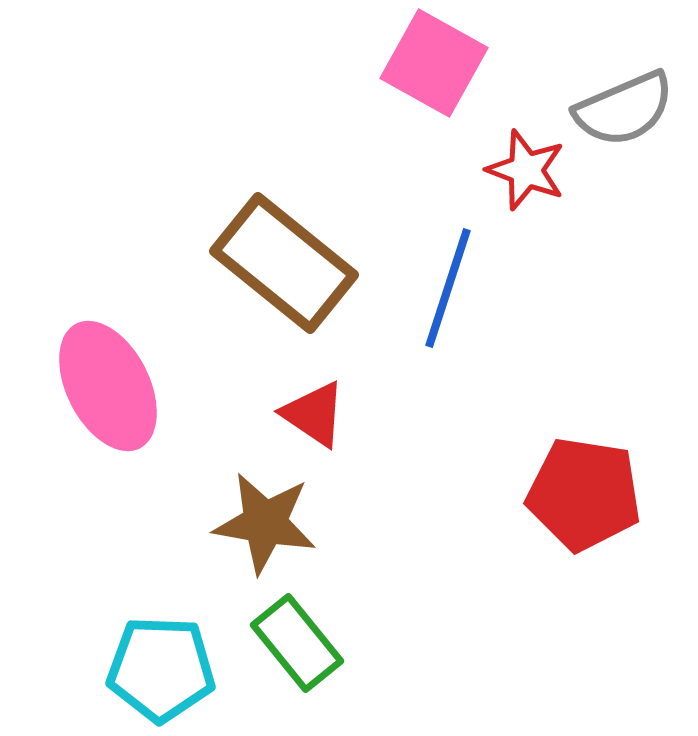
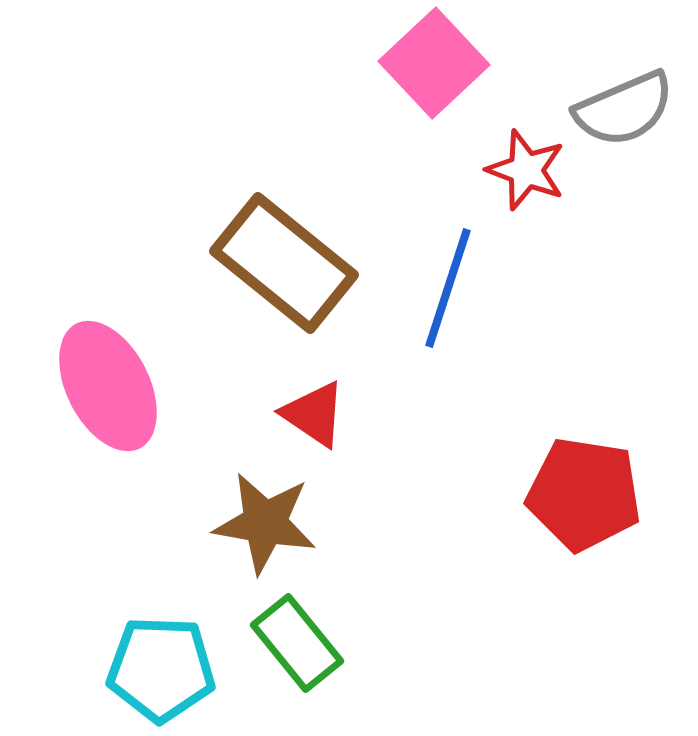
pink square: rotated 18 degrees clockwise
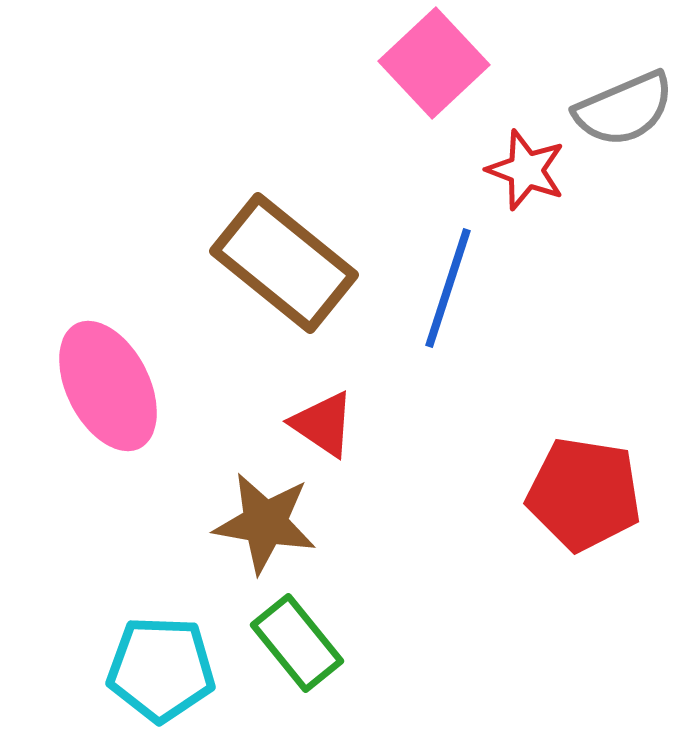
red triangle: moved 9 px right, 10 px down
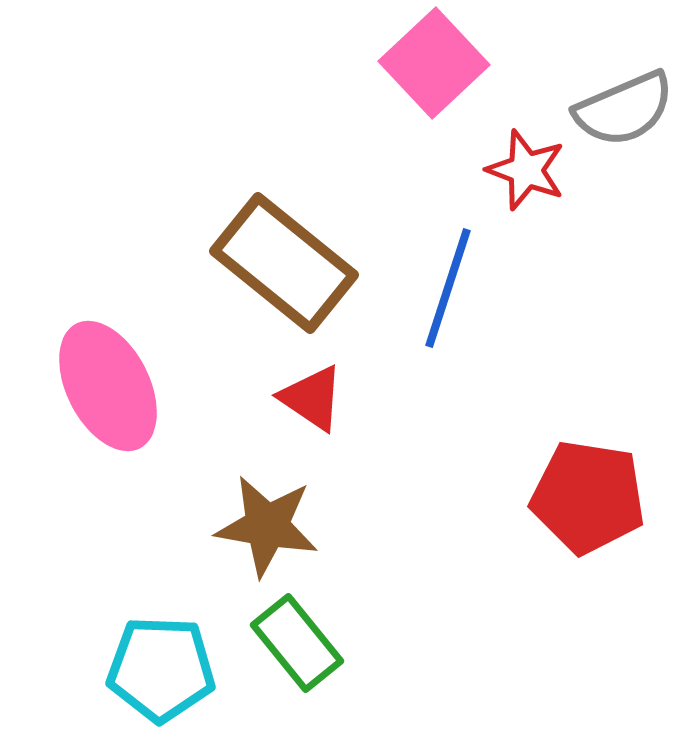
red triangle: moved 11 px left, 26 px up
red pentagon: moved 4 px right, 3 px down
brown star: moved 2 px right, 3 px down
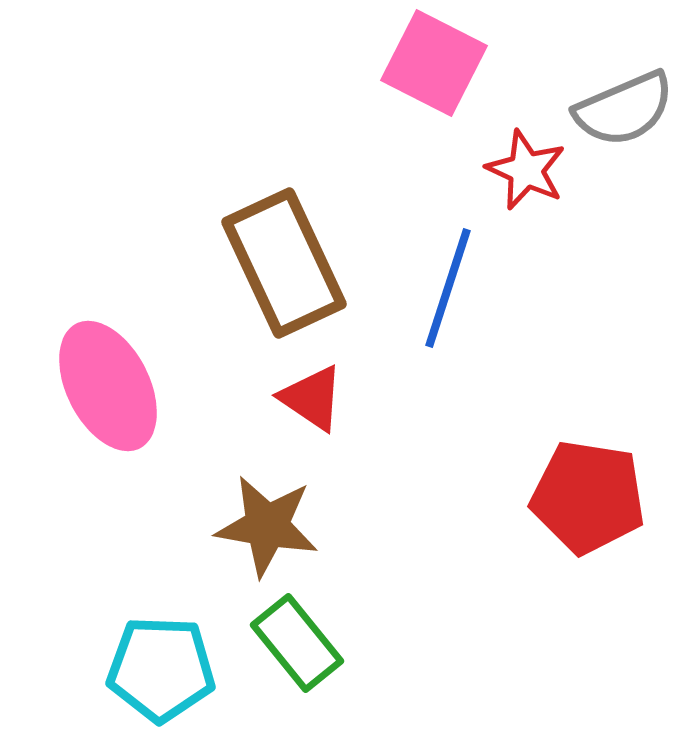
pink square: rotated 20 degrees counterclockwise
red star: rotated 4 degrees clockwise
brown rectangle: rotated 26 degrees clockwise
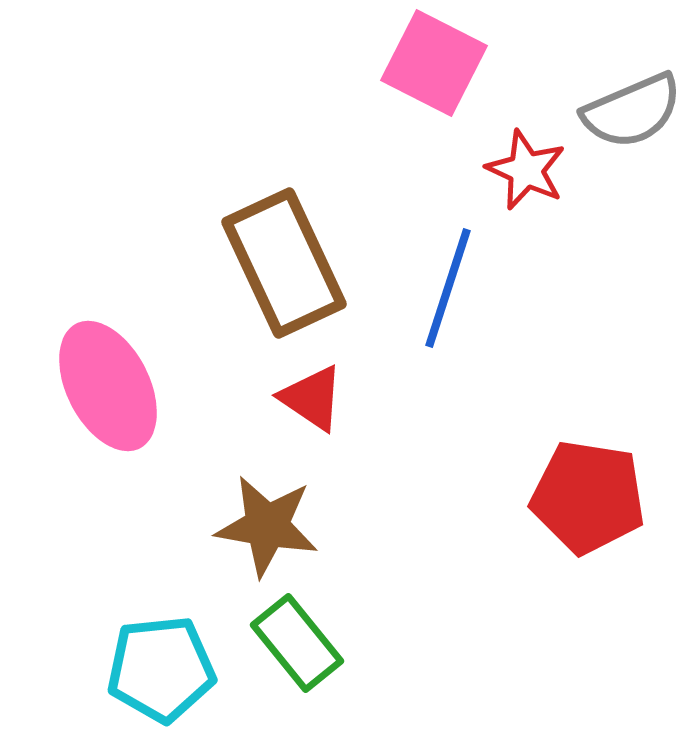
gray semicircle: moved 8 px right, 2 px down
cyan pentagon: rotated 8 degrees counterclockwise
